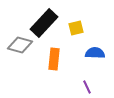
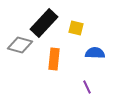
yellow square: rotated 28 degrees clockwise
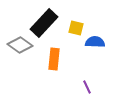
gray diamond: rotated 20 degrees clockwise
blue semicircle: moved 11 px up
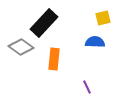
yellow square: moved 27 px right, 10 px up; rotated 28 degrees counterclockwise
gray diamond: moved 1 px right, 2 px down
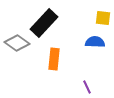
yellow square: rotated 21 degrees clockwise
gray diamond: moved 4 px left, 4 px up
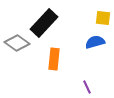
blue semicircle: rotated 18 degrees counterclockwise
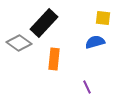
gray diamond: moved 2 px right
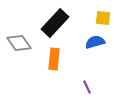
black rectangle: moved 11 px right
gray diamond: rotated 20 degrees clockwise
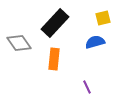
yellow square: rotated 21 degrees counterclockwise
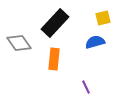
purple line: moved 1 px left
